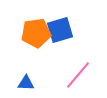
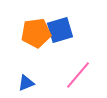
blue triangle: rotated 24 degrees counterclockwise
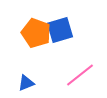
orange pentagon: rotated 28 degrees clockwise
pink line: moved 2 px right; rotated 12 degrees clockwise
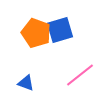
blue triangle: rotated 42 degrees clockwise
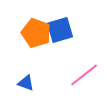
pink line: moved 4 px right
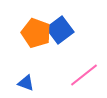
blue square: rotated 20 degrees counterclockwise
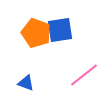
blue square: rotated 28 degrees clockwise
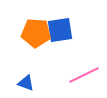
orange pentagon: rotated 16 degrees counterclockwise
pink line: rotated 12 degrees clockwise
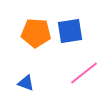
blue square: moved 10 px right, 1 px down
pink line: moved 2 px up; rotated 12 degrees counterclockwise
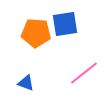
blue square: moved 5 px left, 7 px up
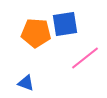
pink line: moved 1 px right, 15 px up
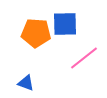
blue square: rotated 8 degrees clockwise
pink line: moved 1 px left
